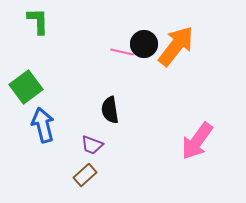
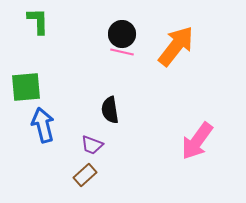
black circle: moved 22 px left, 10 px up
green square: rotated 32 degrees clockwise
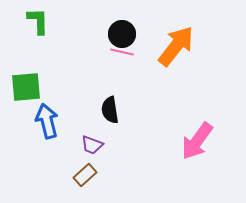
blue arrow: moved 4 px right, 4 px up
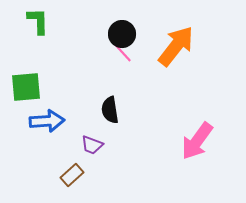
pink line: rotated 35 degrees clockwise
blue arrow: rotated 100 degrees clockwise
brown rectangle: moved 13 px left
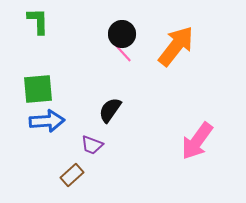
green square: moved 12 px right, 2 px down
black semicircle: rotated 44 degrees clockwise
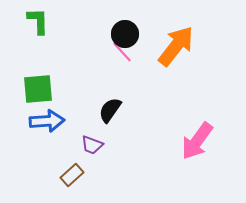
black circle: moved 3 px right
